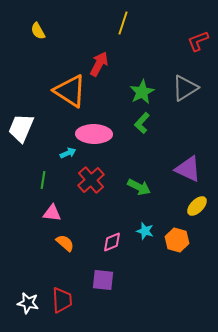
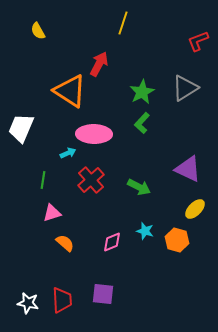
yellow ellipse: moved 2 px left, 3 px down
pink triangle: rotated 24 degrees counterclockwise
purple square: moved 14 px down
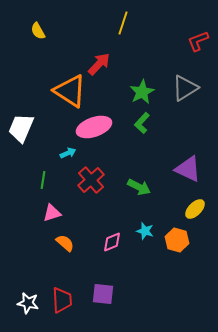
red arrow: rotated 15 degrees clockwise
pink ellipse: moved 7 px up; rotated 20 degrees counterclockwise
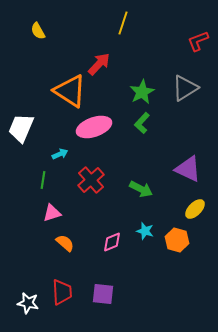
cyan arrow: moved 8 px left, 1 px down
green arrow: moved 2 px right, 2 px down
red trapezoid: moved 8 px up
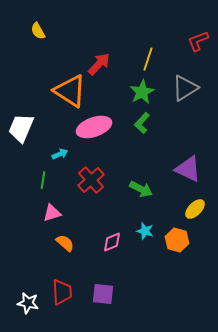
yellow line: moved 25 px right, 36 px down
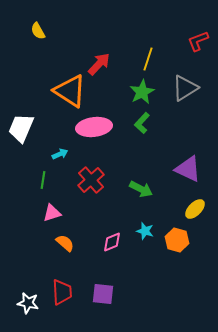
pink ellipse: rotated 12 degrees clockwise
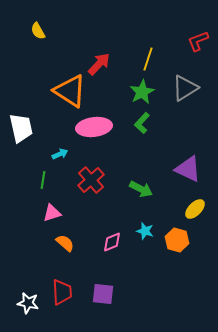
white trapezoid: rotated 144 degrees clockwise
